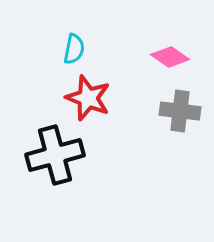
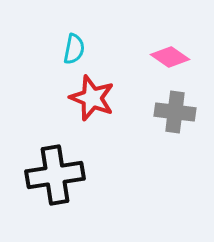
red star: moved 4 px right
gray cross: moved 5 px left, 1 px down
black cross: moved 20 px down; rotated 6 degrees clockwise
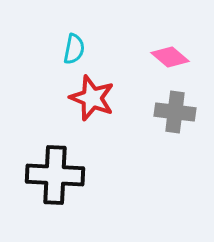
pink diamond: rotated 6 degrees clockwise
black cross: rotated 12 degrees clockwise
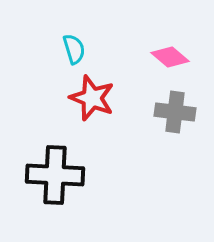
cyan semicircle: rotated 28 degrees counterclockwise
